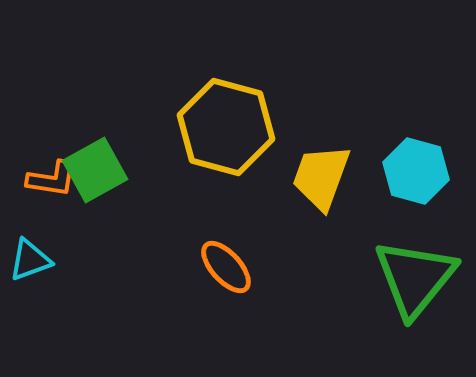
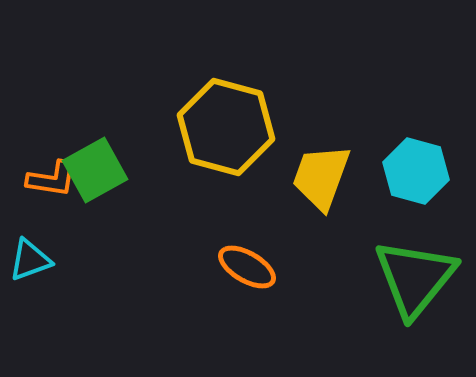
orange ellipse: moved 21 px right; rotated 18 degrees counterclockwise
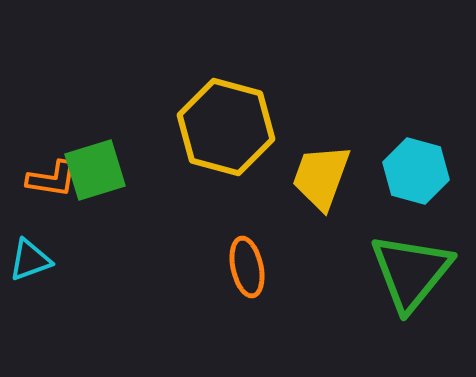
green square: rotated 12 degrees clockwise
orange ellipse: rotated 48 degrees clockwise
green triangle: moved 4 px left, 6 px up
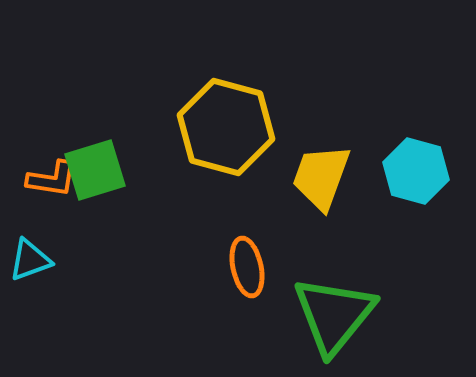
green triangle: moved 77 px left, 43 px down
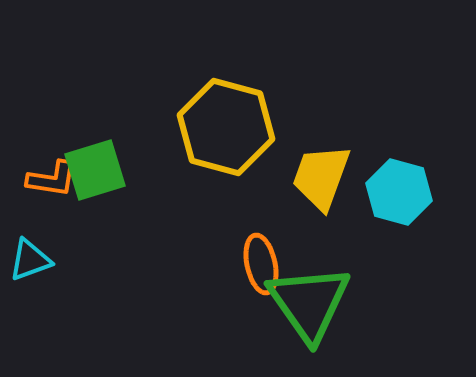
cyan hexagon: moved 17 px left, 21 px down
orange ellipse: moved 14 px right, 3 px up
green triangle: moved 25 px left, 12 px up; rotated 14 degrees counterclockwise
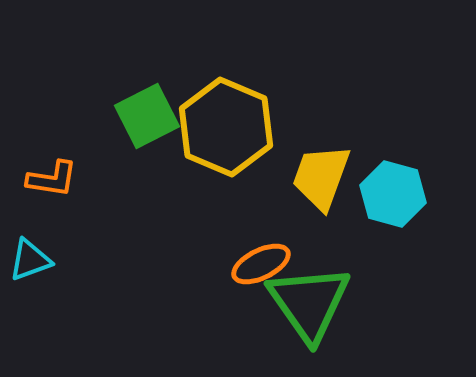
yellow hexagon: rotated 8 degrees clockwise
green square: moved 52 px right, 54 px up; rotated 10 degrees counterclockwise
cyan hexagon: moved 6 px left, 2 px down
orange ellipse: rotated 76 degrees clockwise
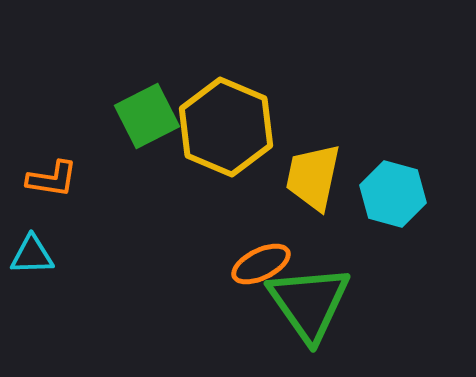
yellow trapezoid: moved 8 px left; rotated 8 degrees counterclockwise
cyan triangle: moved 2 px right, 5 px up; rotated 18 degrees clockwise
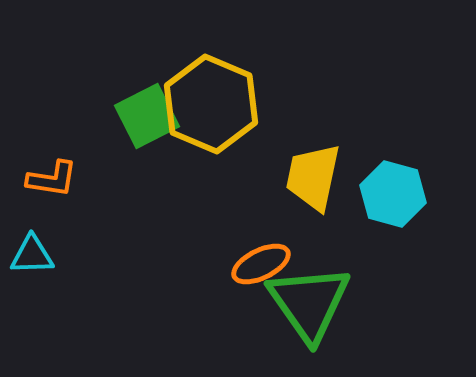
yellow hexagon: moved 15 px left, 23 px up
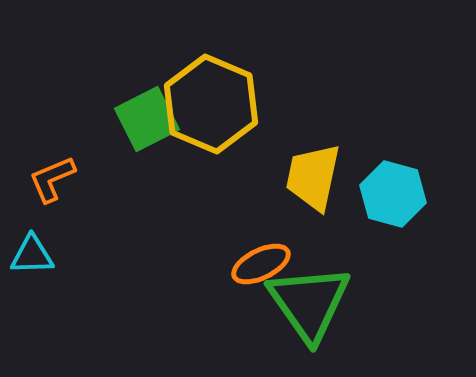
green square: moved 3 px down
orange L-shape: rotated 148 degrees clockwise
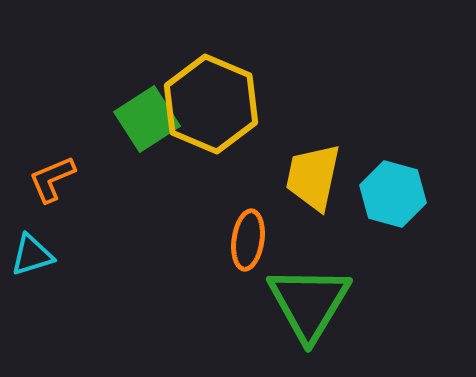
green square: rotated 6 degrees counterclockwise
cyan triangle: rotated 15 degrees counterclockwise
orange ellipse: moved 13 px left, 24 px up; rotated 56 degrees counterclockwise
green triangle: rotated 6 degrees clockwise
